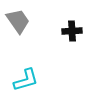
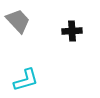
gray trapezoid: rotated 8 degrees counterclockwise
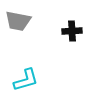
gray trapezoid: rotated 144 degrees clockwise
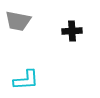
cyan L-shape: rotated 12 degrees clockwise
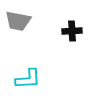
cyan L-shape: moved 2 px right, 1 px up
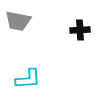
black cross: moved 8 px right, 1 px up
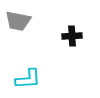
black cross: moved 8 px left, 6 px down
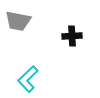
cyan L-shape: rotated 140 degrees clockwise
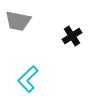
black cross: rotated 30 degrees counterclockwise
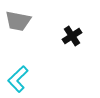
cyan L-shape: moved 10 px left
